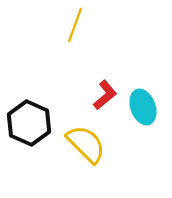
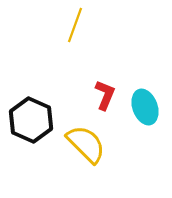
red L-shape: rotated 28 degrees counterclockwise
cyan ellipse: moved 2 px right
black hexagon: moved 2 px right, 3 px up
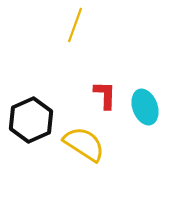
red L-shape: rotated 20 degrees counterclockwise
black hexagon: rotated 12 degrees clockwise
yellow semicircle: moved 2 px left; rotated 12 degrees counterclockwise
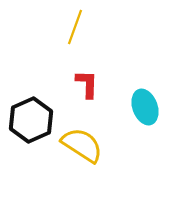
yellow line: moved 2 px down
red L-shape: moved 18 px left, 11 px up
yellow semicircle: moved 2 px left, 1 px down
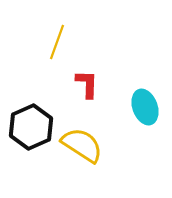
yellow line: moved 18 px left, 15 px down
black hexagon: moved 7 px down
